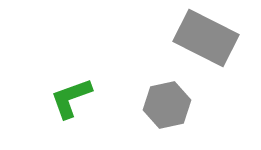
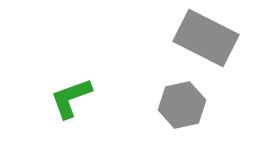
gray hexagon: moved 15 px right
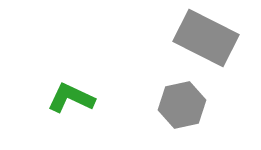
green L-shape: rotated 45 degrees clockwise
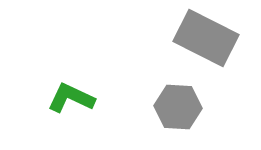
gray hexagon: moved 4 px left, 2 px down; rotated 15 degrees clockwise
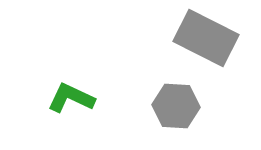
gray hexagon: moved 2 px left, 1 px up
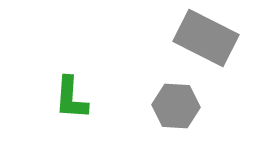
green L-shape: rotated 111 degrees counterclockwise
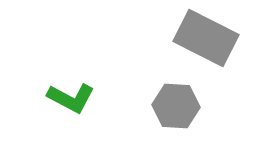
green L-shape: rotated 66 degrees counterclockwise
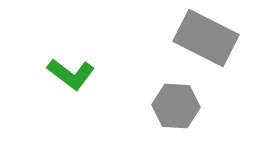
green L-shape: moved 24 px up; rotated 9 degrees clockwise
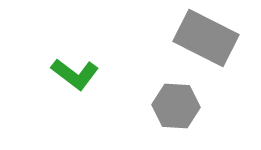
green L-shape: moved 4 px right
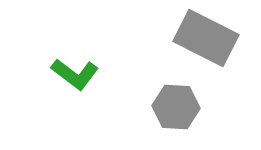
gray hexagon: moved 1 px down
